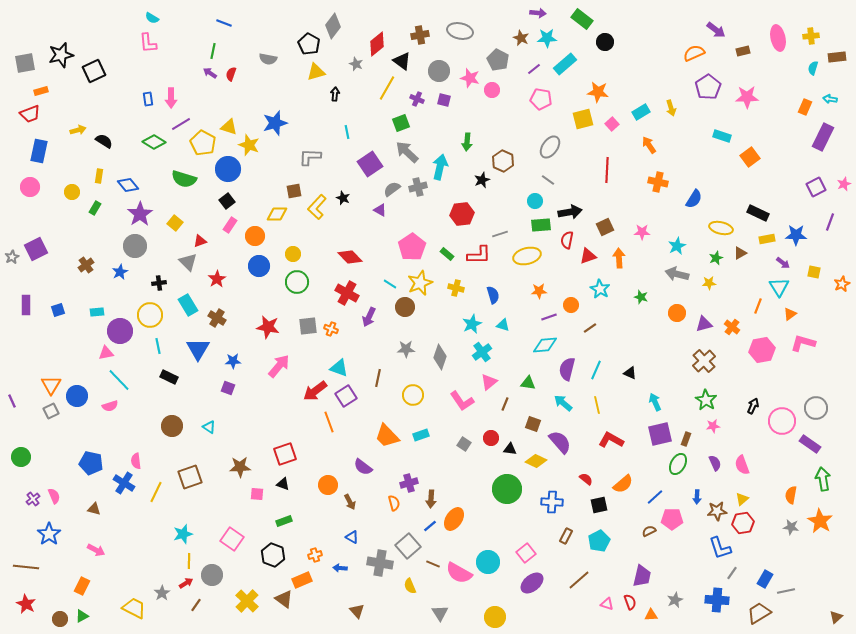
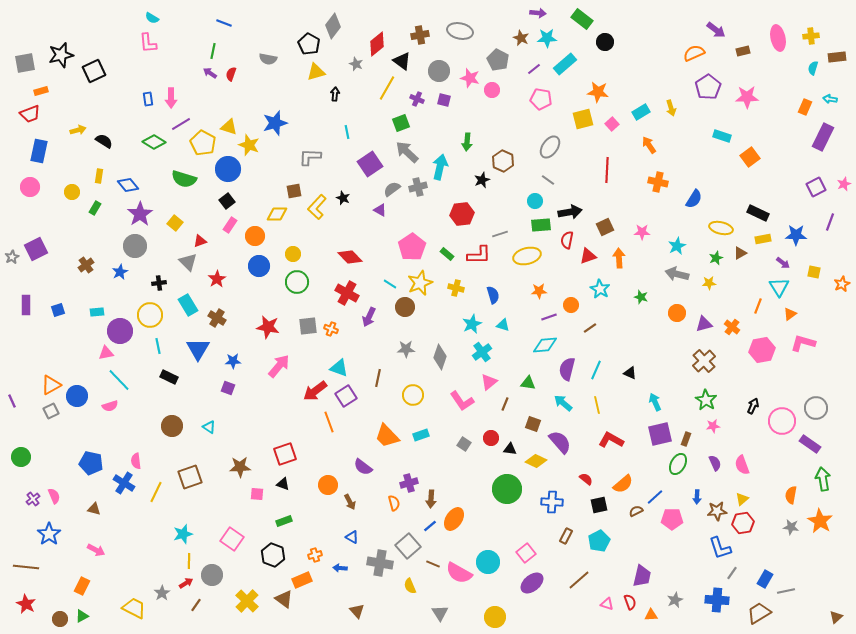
yellow rectangle at (767, 239): moved 4 px left
orange triangle at (51, 385): rotated 30 degrees clockwise
brown semicircle at (649, 531): moved 13 px left, 20 px up
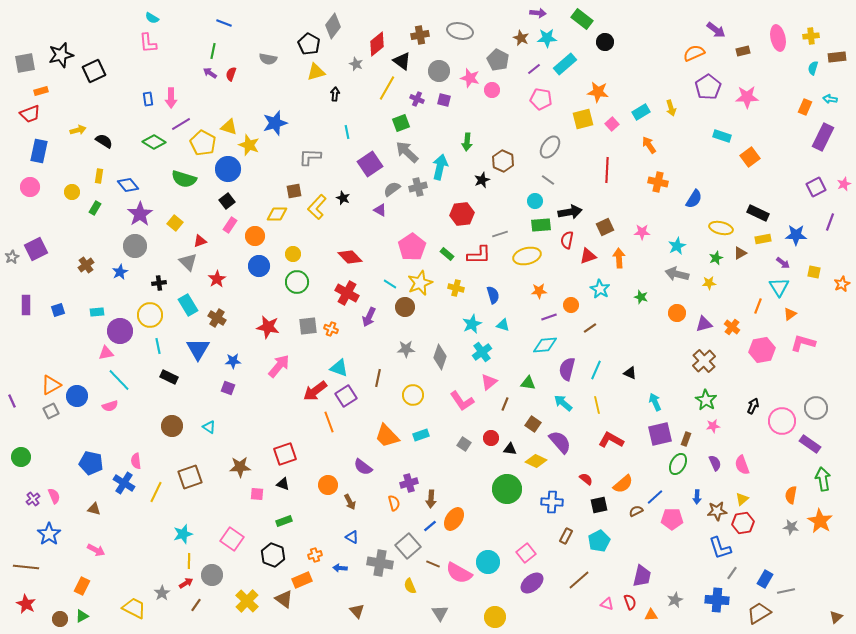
brown square at (533, 424): rotated 14 degrees clockwise
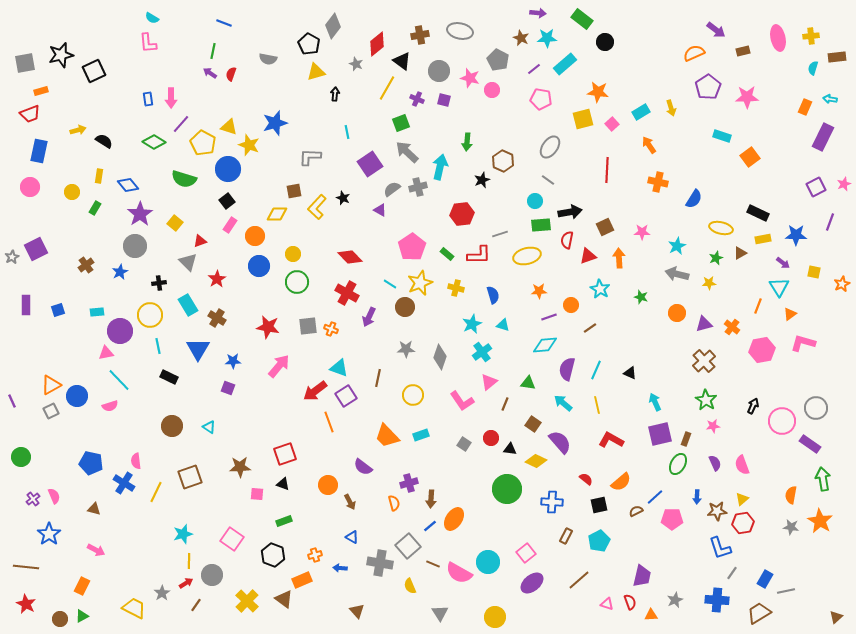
purple line at (181, 124): rotated 18 degrees counterclockwise
orange semicircle at (623, 484): moved 2 px left, 2 px up
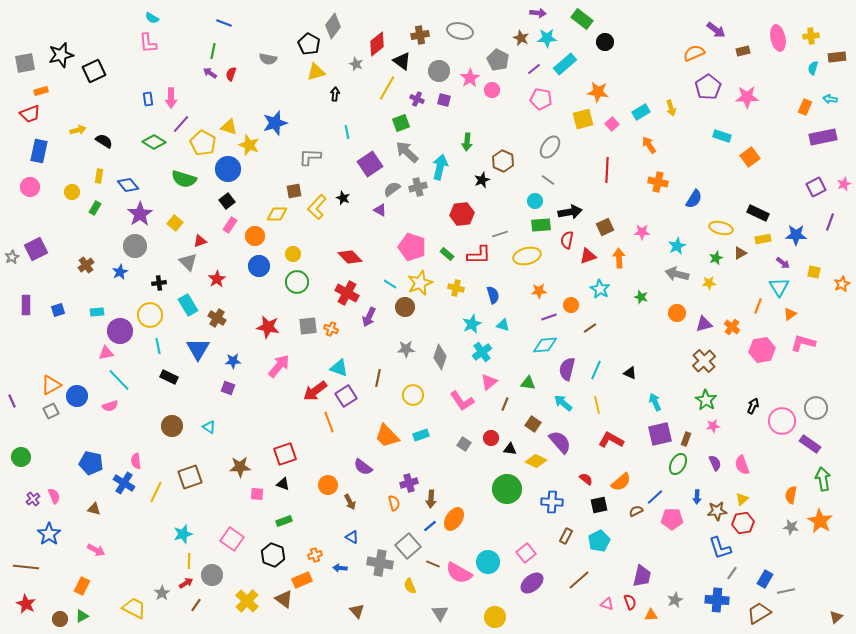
pink star at (470, 78): rotated 24 degrees clockwise
purple rectangle at (823, 137): rotated 52 degrees clockwise
pink pentagon at (412, 247): rotated 20 degrees counterclockwise
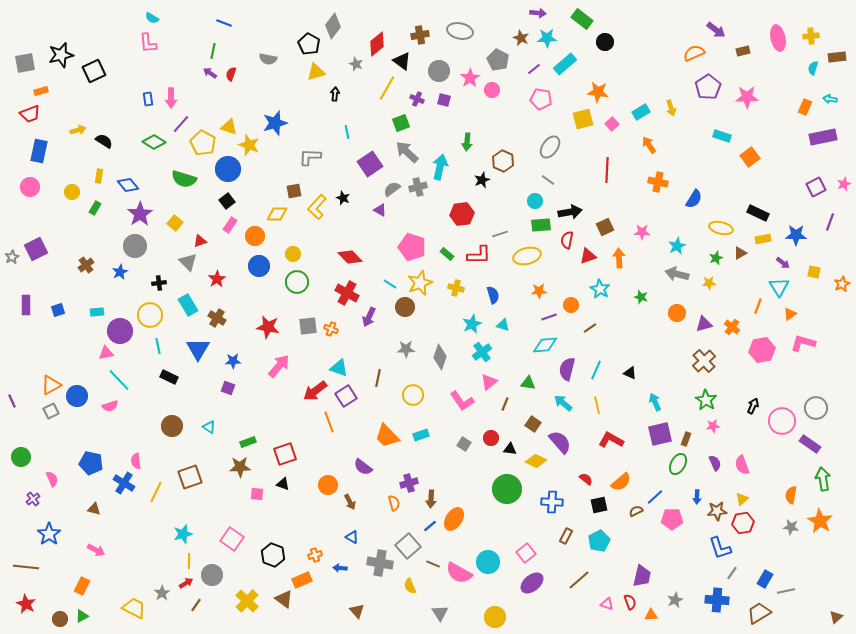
pink semicircle at (54, 496): moved 2 px left, 17 px up
green rectangle at (284, 521): moved 36 px left, 79 px up
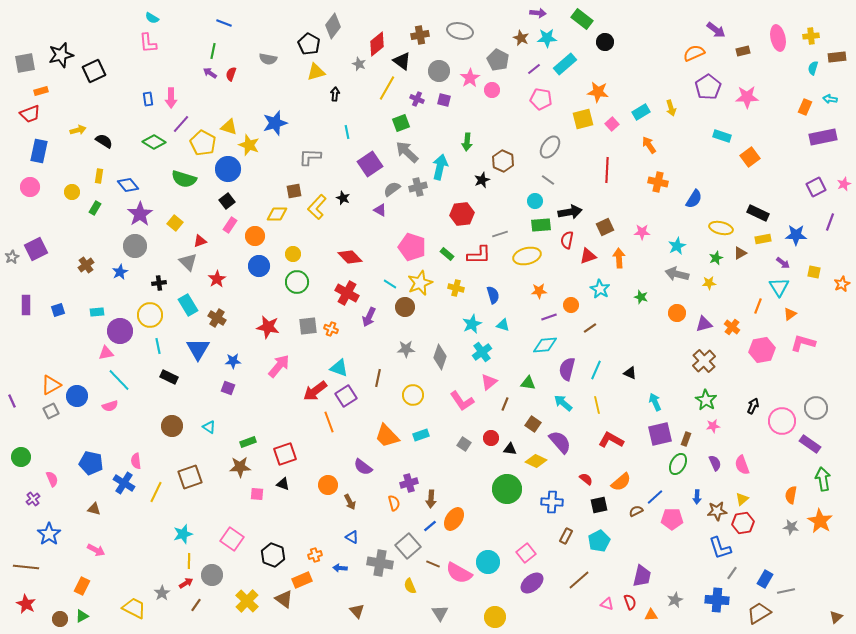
gray star at (356, 64): moved 3 px right
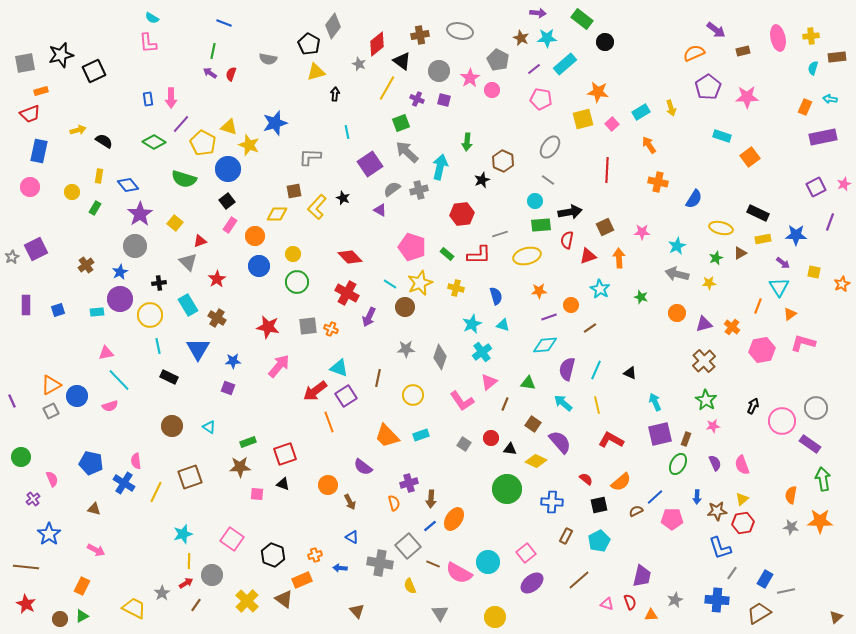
gray cross at (418, 187): moved 1 px right, 3 px down
blue semicircle at (493, 295): moved 3 px right, 1 px down
purple circle at (120, 331): moved 32 px up
orange star at (820, 521): rotated 30 degrees counterclockwise
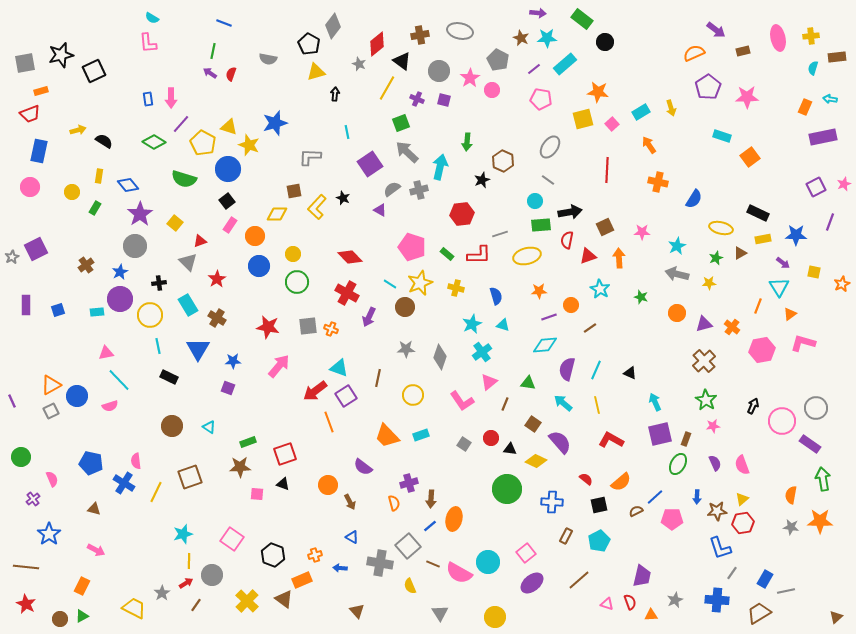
orange ellipse at (454, 519): rotated 20 degrees counterclockwise
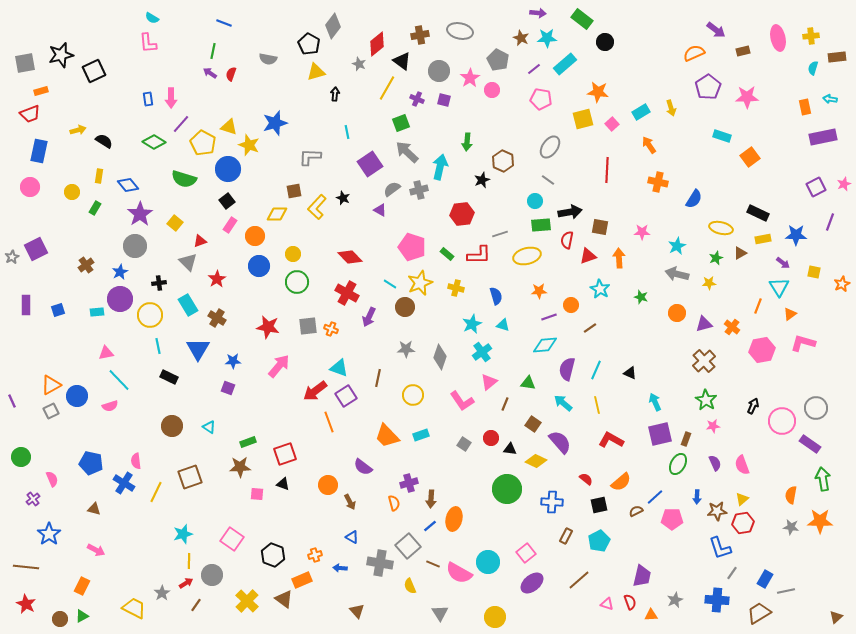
orange rectangle at (805, 107): rotated 35 degrees counterclockwise
brown square at (605, 227): moved 5 px left; rotated 36 degrees clockwise
